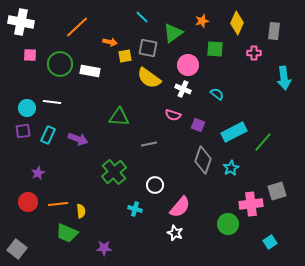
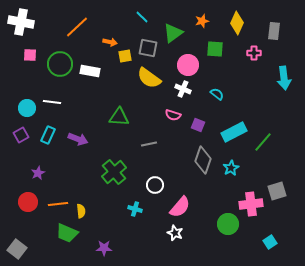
purple square at (23, 131): moved 2 px left, 4 px down; rotated 21 degrees counterclockwise
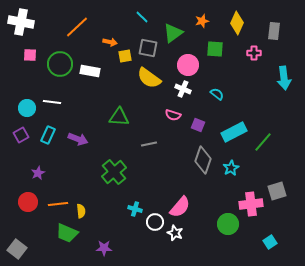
white circle at (155, 185): moved 37 px down
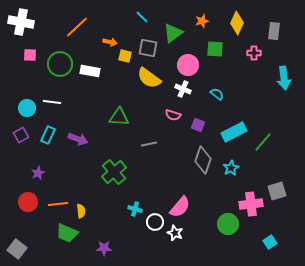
yellow square at (125, 56): rotated 24 degrees clockwise
